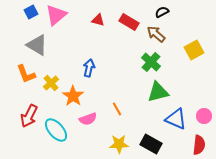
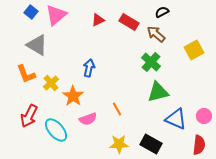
blue square: rotated 24 degrees counterclockwise
red triangle: rotated 40 degrees counterclockwise
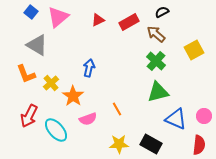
pink triangle: moved 2 px right, 2 px down
red rectangle: rotated 60 degrees counterclockwise
green cross: moved 5 px right, 1 px up
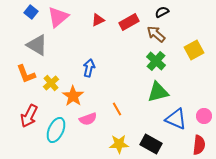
cyan ellipse: rotated 65 degrees clockwise
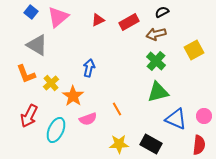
brown arrow: rotated 54 degrees counterclockwise
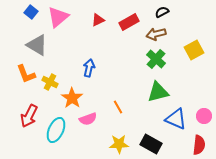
green cross: moved 2 px up
yellow cross: moved 1 px left, 1 px up; rotated 21 degrees counterclockwise
orange star: moved 1 px left, 2 px down
orange line: moved 1 px right, 2 px up
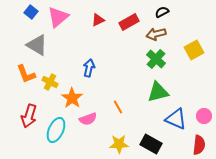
red arrow: rotated 10 degrees counterclockwise
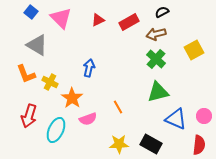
pink triangle: moved 3 px right, 1 px down; rotated 35 degrees counterclockwise
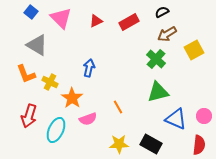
red triangle: moved 2 px left, 1 px down
brown arrow: moved 11 px right; rotated 18 degrees counterclockwise
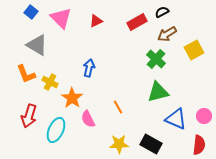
red rectangle: moved 8 px right
pink semicircle: rotated 84 degrees clockwise
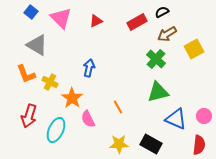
yellow square: moved 1 px up
